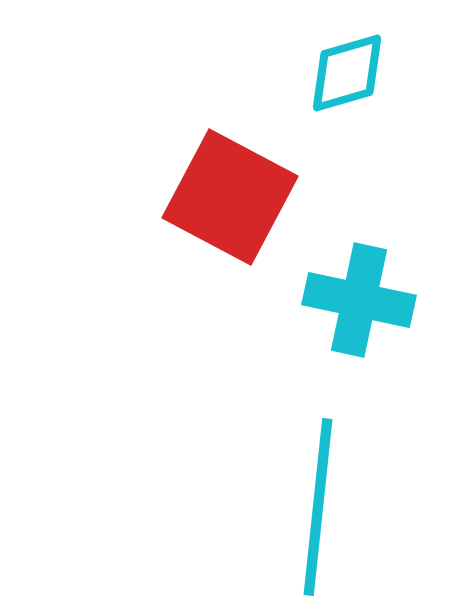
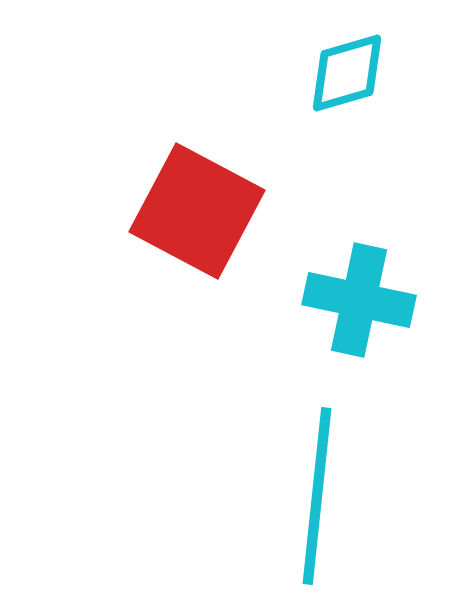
red square: moved 33 px left, 14 px down
cyan line: moved 1 px left, 11 px up
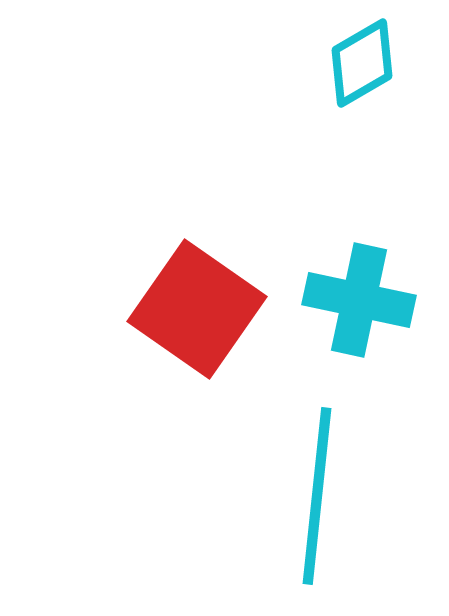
cyan diamond: moved 15 px right, 10 px up; rotated 14 degrees counterclockwise
red square: moved 98 px down; rotated 7 degrees clockwise
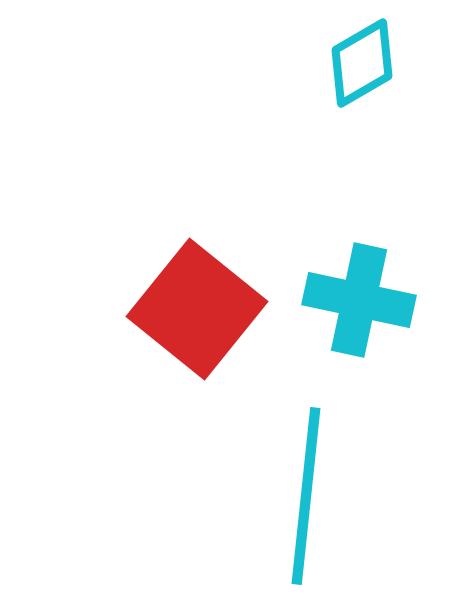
red square: rotated 4 degrees clockwise
cyan line: moved 11 px left
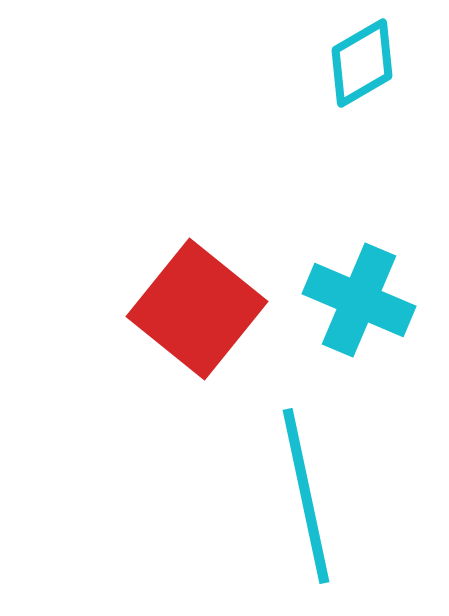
cyan cross: rotated 11 degrees clockwise
cyan line: rotated 18 degrees counterclockwise
